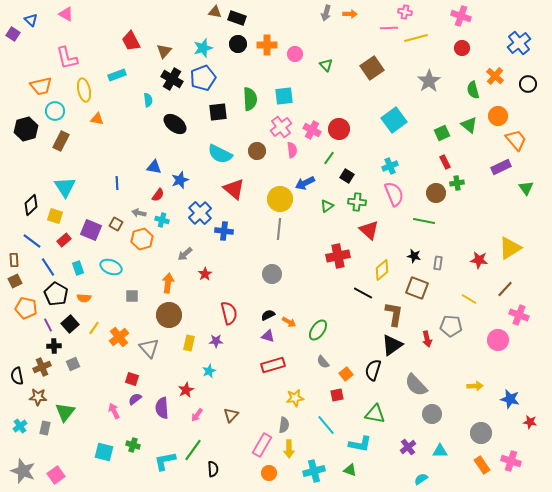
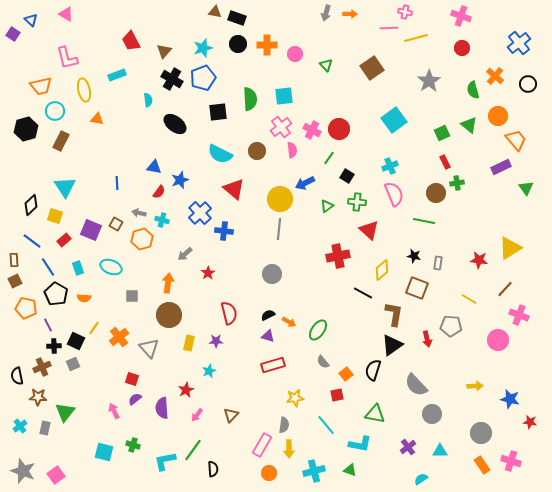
red semicircle at (158, 195): moved 1 px right, 3 px up
red star at (205, 274): moved 3 px right, 1 px up
black square at (70, 324): moved 6 px right, 17 px down; rotated 24 degrees counterclockwise
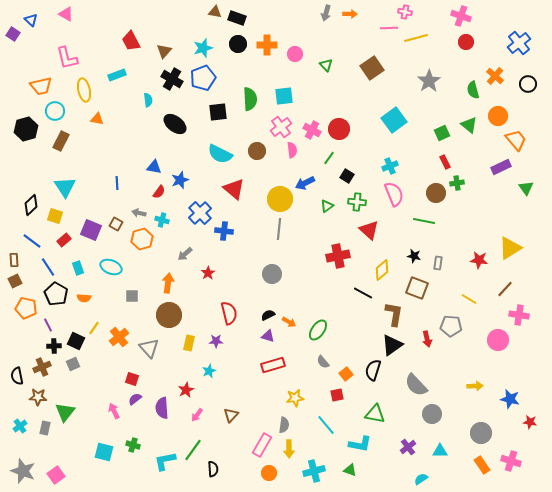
red circle at (462, 48): moved 4 px right, 6 px up
pink cross at (519, 315): rotated 12 degrees counterclockwise
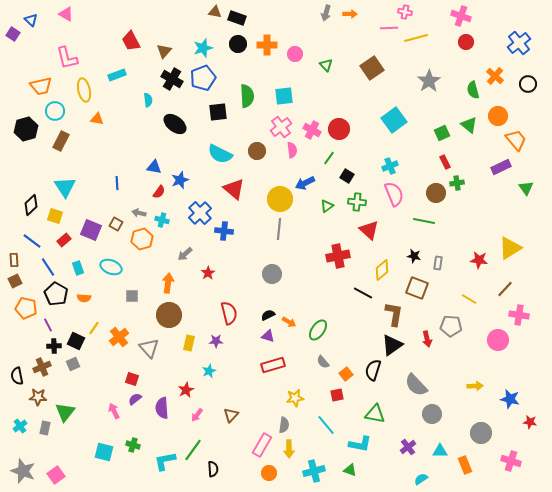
green semicircle at (250, 99): moved 3 px left, 3 px up
orange rectangle at (482, 465): moved 17 px left; rotated 12 degrees clockwise
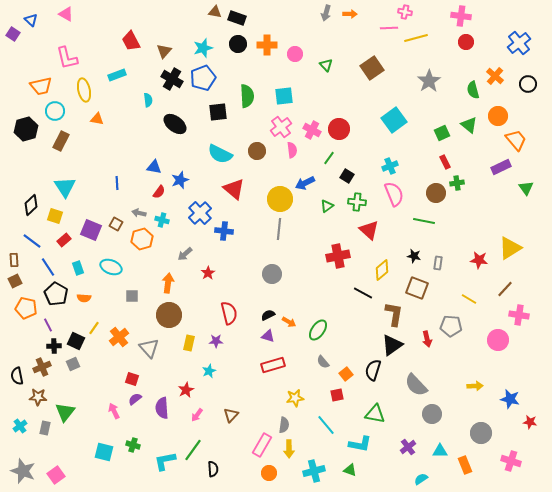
pink cross at (461, 16): rotated 12 degrees counterclockwise
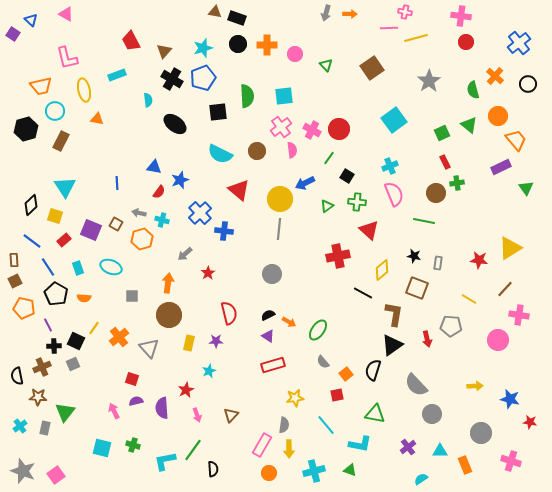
red triangle at (234, 189): moved 5 px right, 1 px down
orange pentagon at (26, 308): moved 2 px left
purple triangle at (268, 336): rotated 16 degrees clockwise
purple semicircle at (135, 399): moved 1 px right, 2 px down; rotated 24 degrees clockwise
pink arrow at (197, 415): rotated 56 degrees counterclockwise
cyan square at (104, 452): moved 2 px left, 4 px up
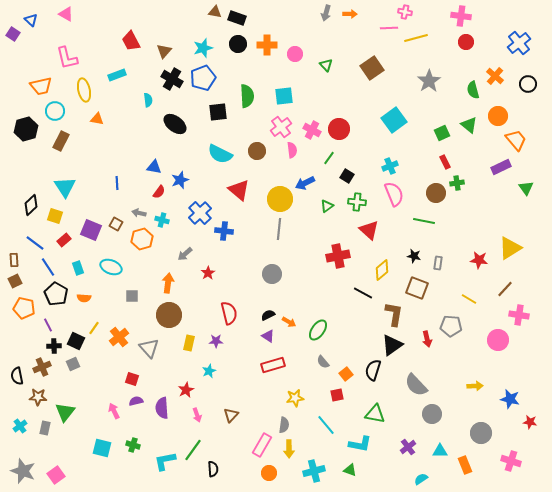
blue line at (32, 241): moved 3 px right, 2 px down
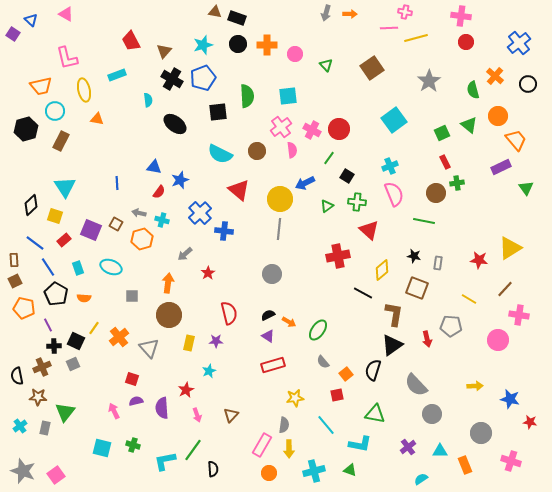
cyan star at (203, 48): moved 3 px up
cyan square at (284, 96): moved 4 px right
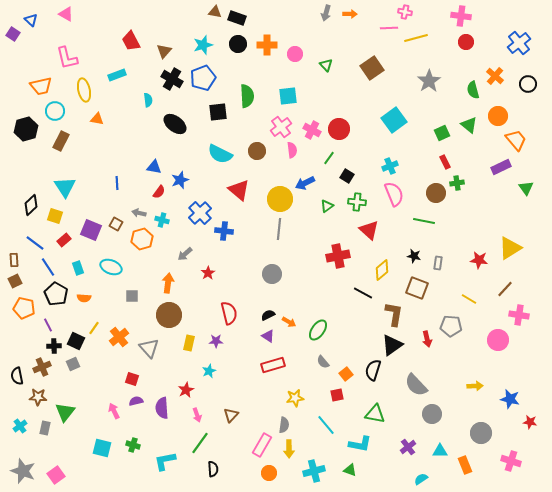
green line at (193, 450): moved 7 px right, 7 px up
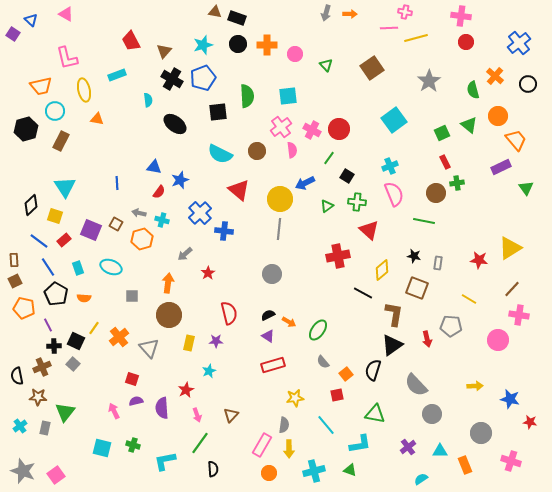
blue line at (35, 243): moved 4 px right, 2 px up
brown line at (505, 289): moved 7 px right
gray square at (73, 364): rotated 24 degrees counterclockwise
cyan L-shape at (360, 444): rotated 20 degrees counterclockwise
